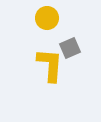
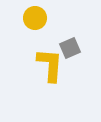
yellow circle: moved 12 px left
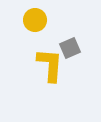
yellow circle: moved 2 px down
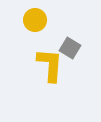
gray square: rotated 35 degrees counterclockwise
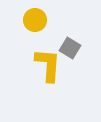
yellow L-shape: moved 2 px left
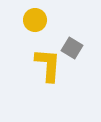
gray square: moved 2 px right
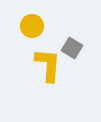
yellow circle: moved 3 px left, 6 px down
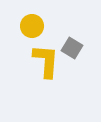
yellow L-shape: moved 2 px left, 4 px up
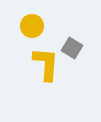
yellow L-shape: moved 3 px down
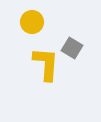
yellow circle: moved 4 px up
